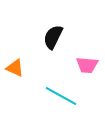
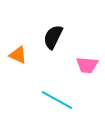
orange triangle: moved 3 px right, 13 px up
cyan line: moved 4 px left, 4 px down
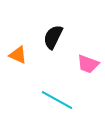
pink trapezoid: moved 1 px right, 1 px up; rotated 15 degrees clockwise
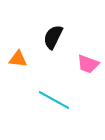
orange triangle: moved 4 px down; rotated 18 degrees counterclockwise
cyan line: moved 3 px left
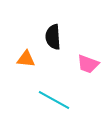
black semicircle: rotated 30 degrees counterclockwise
orange triangle: moved 8 px right
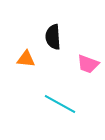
cyan line: moved 6 px right, 4 px down
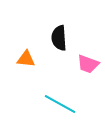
black semicircle: moved 6 px right, 1 px down
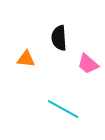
pink trapezoid: rotated 20 degrees clockwise
cyan line: moved 3 px right, 5 px down
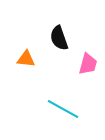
black semicircle: rotated 15 degrees counterclockwise
pink trapezoid: rotated 115 degrees counterclockwise
